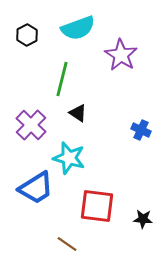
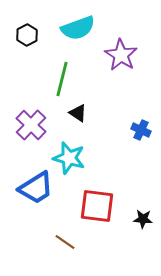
brown line: moved 2 px left, 2 px up
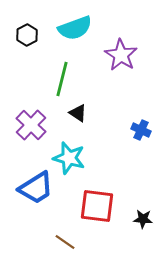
cyan semicircle: moved 3 px left
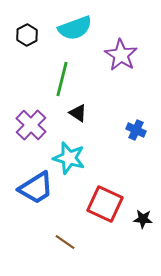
blue cross: moved 5 px left
red square: moved 8 px right, 2 px up; rotated 18 degrees clockwise
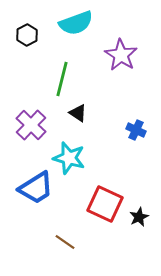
cyan semicircle: moved 1 px right, 5 px up
black star: moved 4 px left, 2 px up; rotated 30 degrees counterclockwise
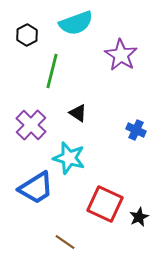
green line: moved 10 px left, 8 px up
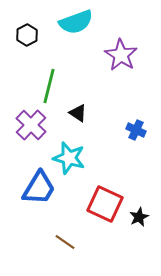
cyan semicircle: moved 1 px up
green line: moved 3 px left, 15 px down
blue trapezoid: moved 3 px right; rotated 27 degrees counterclockwise
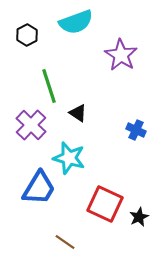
green line: rotated 32 degrees counterclockwise
